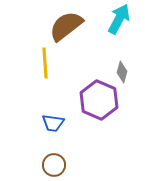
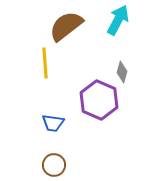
cyan arrow: moved 1 px left, 1 px down
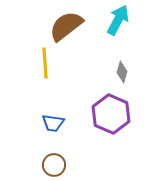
purple hexagon: moved 12 px right, 14 px down
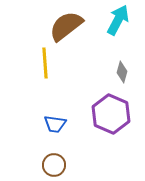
blue trapezoid: moved 2 px right, 1 px down
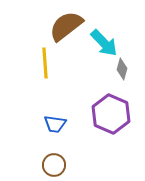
cyan arrow: moved 14 px left, 23 px down; rotated 108 degrees clockwise
gray diamond: moved 3 px up
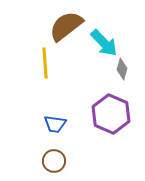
brown circle: moved 4 px up
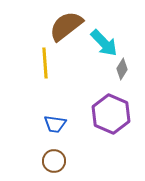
gray diamond: rotated 15 degrees clockwise
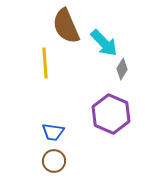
brown semicircle: rotated 75 degrees counterclockwise
blue trapezoid: moved 2 px left, 8 px down
